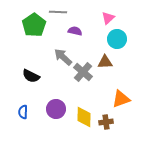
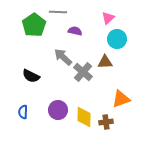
purple circle: moved 2 px right, 1 px down
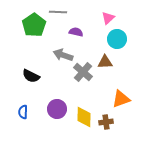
purple semicircle: moved 1 px right, 1 px down
gray arrow: moved 2 px up; rotated 24 degrees counterclockwise
purple circle: moved 1 px left, 1 px up
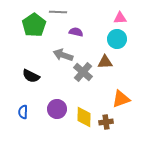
pink triangle: moved 12 px right; rotated 40 degrees clockwise
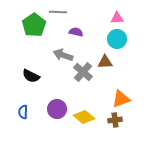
pink triangle: moved 3 px left
yellow diamond: rotated 50 degrees counterclockwise
brown cross: moved 9 px right, 2 px up
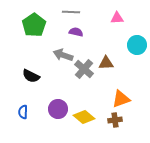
gray line: moved 13 px right
cyan circle: moved 20 px right, 6 px down
brown triangle: moved 1 px right, 1 px down
gray cross: moved 1 px right, 3 px up
purple circle: moved 1 px right
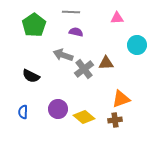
gray cross: rotated 12 degrees clockwise
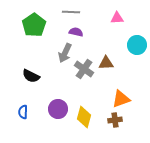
gray arrow: moved 2 px right, 2 px up; rotated 84 degrees counterclockwise
gray cross: rotated 18 degrees counterclockwise
yellow diamond: rotated 65 degrees clockwise
